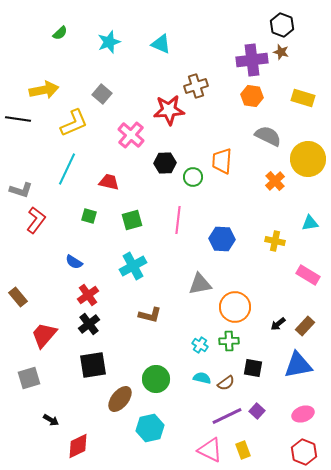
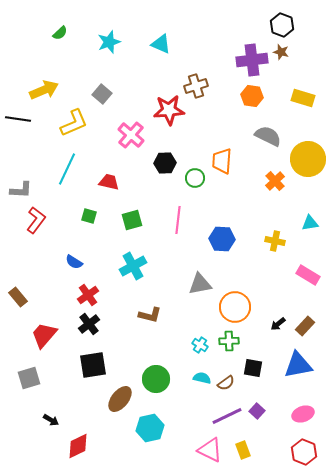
yellow arrow at (44, 90): rotated 12 degrees counterclockwise
green circle at (193, 177): moved 2 px right, 1 px down
gray L-shape at (21, 190): rotated 15 degrees counterclockwise
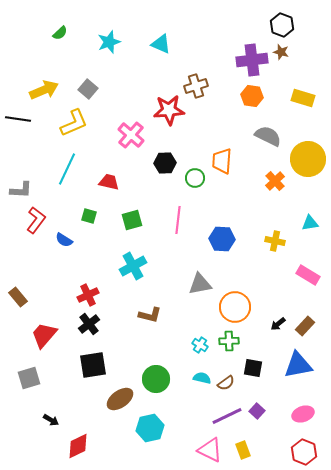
gray square at (102, 94): moved 14 px left, 5 px up
blue semicircle at (74, 262): moved 10 px left, 22 px up
red cross at (88, 295): rotated 10 degrees clockwise
brown ellipse at (120, 399): rotated 16 degrees clockwise
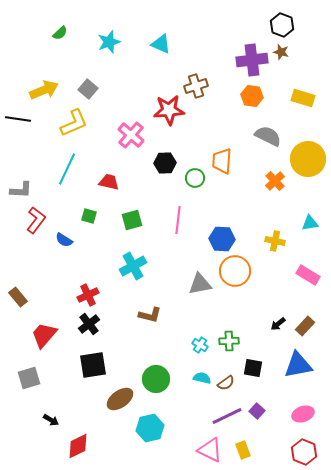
orange circle at (235, 307): moved 36 px up
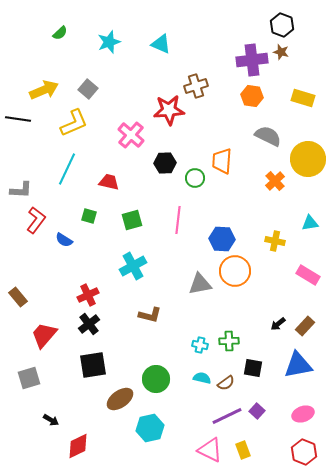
cyan cross at (200, 345): rotated 21 degrees counterclockwise
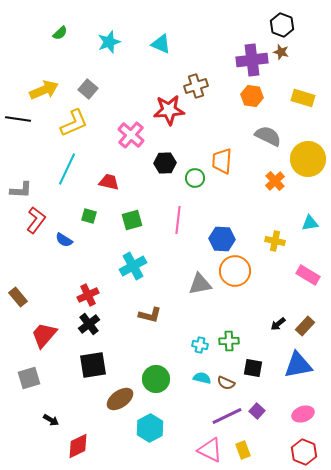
brown semicircle at (226, 383): rotated 60 degrees clockwise
cyan hexagon at (150, 428): rotated 16 degrees counterclockwise
